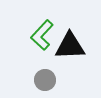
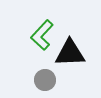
black triangle: moved 7 px down
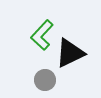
black triangle: rotated 24 degrees counterclockwise
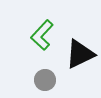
black triangle: moved 10 px right, 1 px down
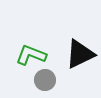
green L-shape: moved 11 px left, 20 px down; rotated 68 degrees clockwise
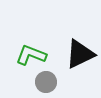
gray circle: moved 1 px right, 2 px down
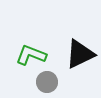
gray circle: moved 1 px right
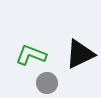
gray circle: moved 1 px down
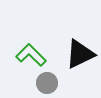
green L-shape: rotated 24 degrees clockwise
